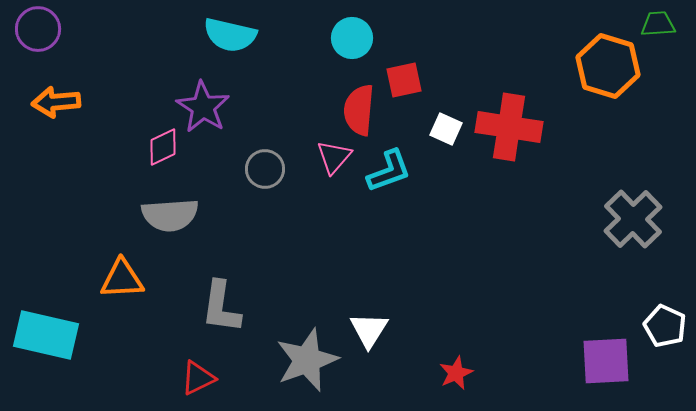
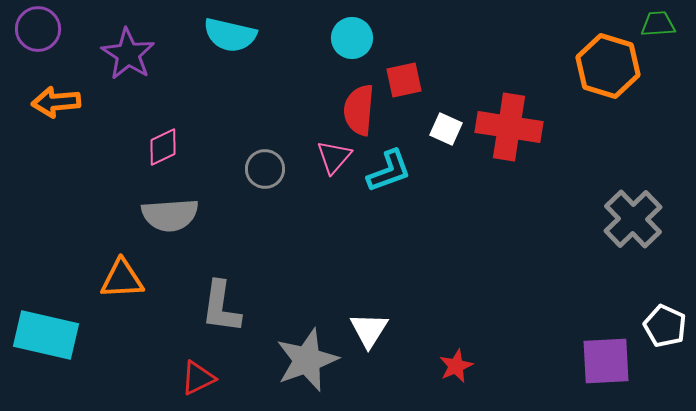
purple star: moved 75 px left, 53 px up
red star: moved 7 px up
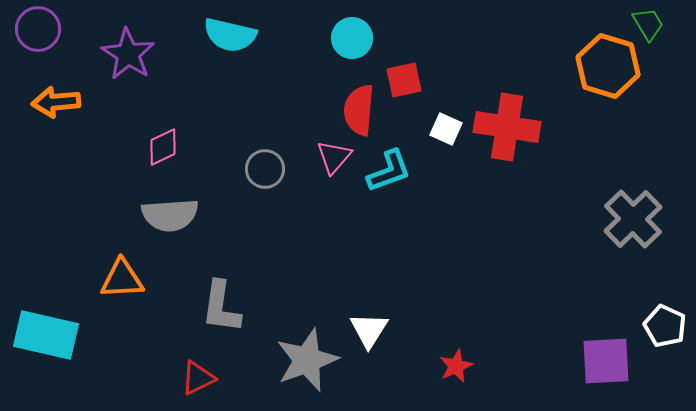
green trapezoid: moved 10 px left; rotated 63 degrees clockwise
red cross: moved 2 px left
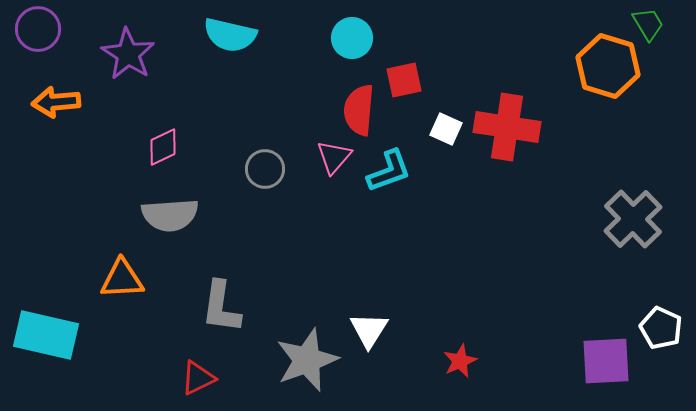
white pentagon: moved 4 px left, 2 px down
red star: moved 4 px right, 5 px up
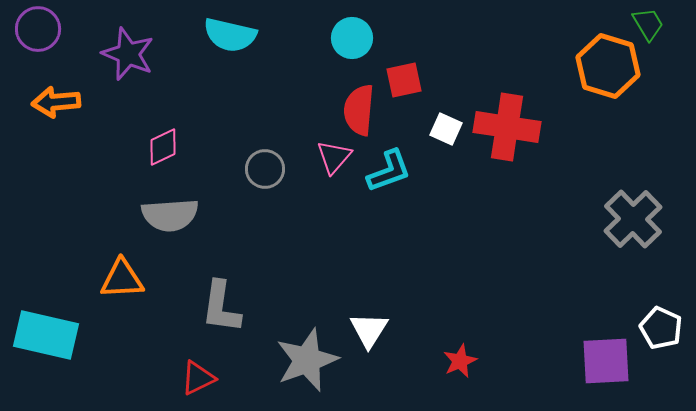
purple star: rotated 10 degrees counterclockwise
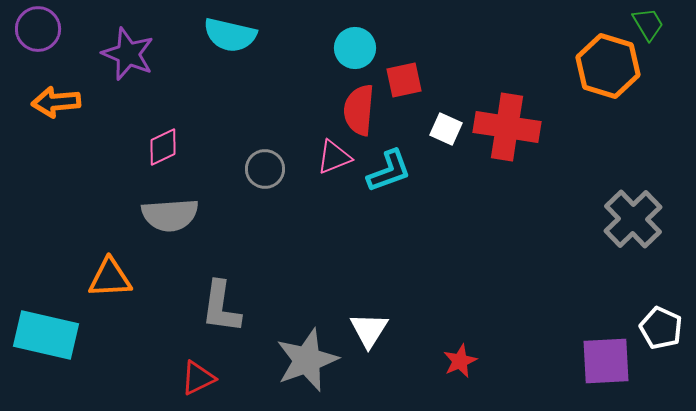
cyan circle: moved 3 px right, 10 px down
pink triangle: rotated 27 degrees clockwise
orange triangle: moved 12 px left, 1 px up
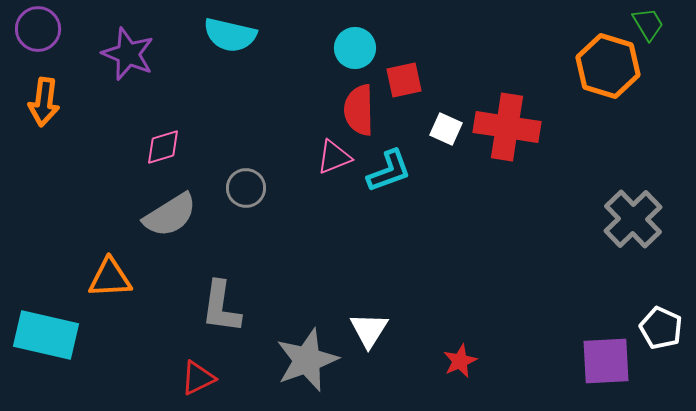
orange arrow: moved 12 px left; rotated 78 degrees counterclockwise
red semicircle: rotated 6 degrees counterclockwise
pink diamond: rotated 9 degrees clockwise
gray circle: moved 19 px left, 19 px down
gray semicircle: rotated 28 degrees counterclockwise
